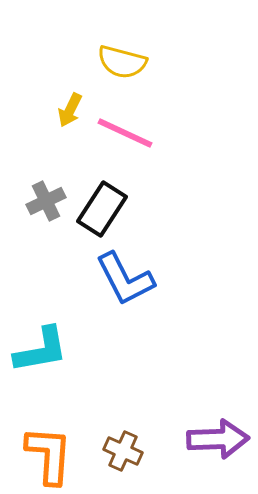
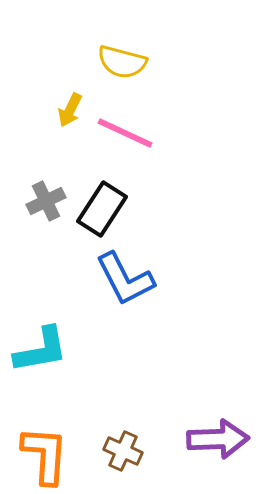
orange L-shape: moved 4 px left
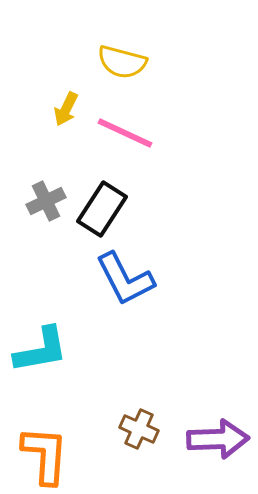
yellow arrow: moved 4 px left, 1 px up
brown cross: moved 16 px right, 22 px up
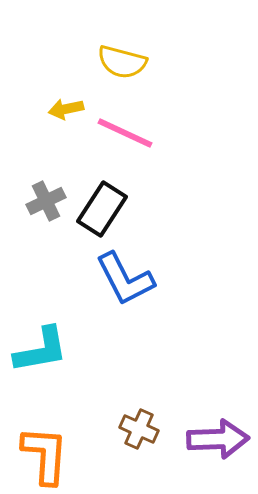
yellow arrow: rotated 52 degrees clockwise
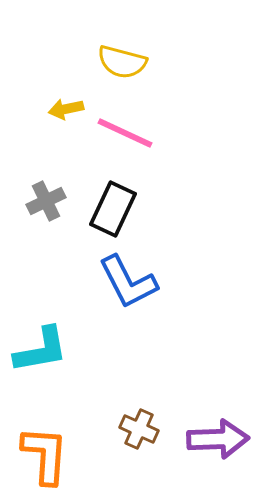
black rectangle: moved 11 px right; rotated 8 degrees counterclockwise
blue L-shape: moved 3 px right, 3 px down
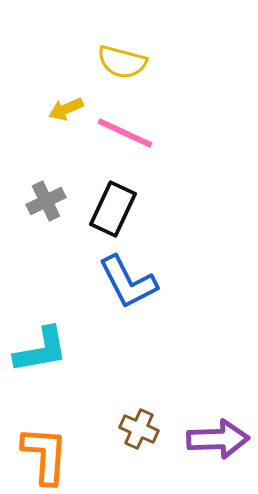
yellow arrow: rotated 12 degrees counterclockwise
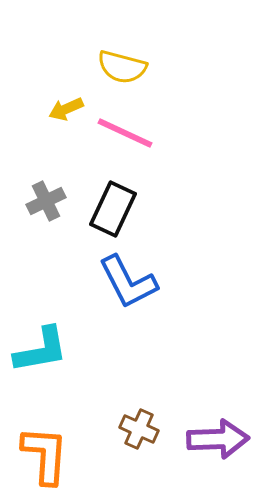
yellow semicircle: moved 5 px down
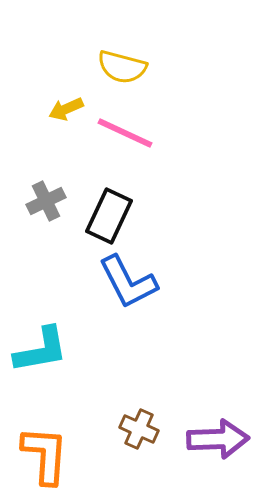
black rectangle: moved 4 px left, 7 px down
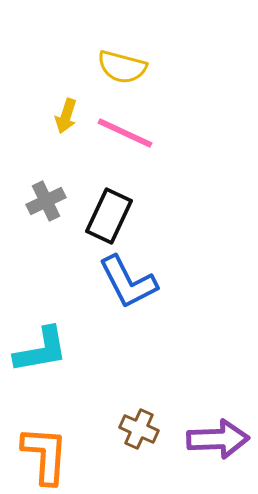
yellow arrow: moved 7 px down; rotated 48 degrees counterclockwise
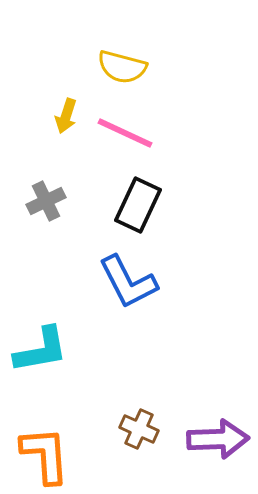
black rectangle: moved 29 px right, 11 px up
orange L-shape: rotated 8 degrees counterclockwise
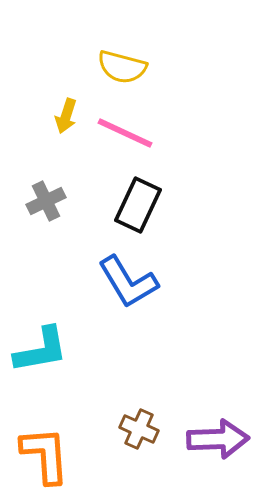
blue L-shape: rotated 4 degrees counterclockwise
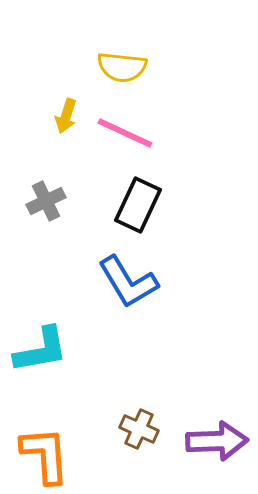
yellow semicircle: rotated 9 degrees counterclockwise
purple arrow: moved 1 px left, 2 px down
